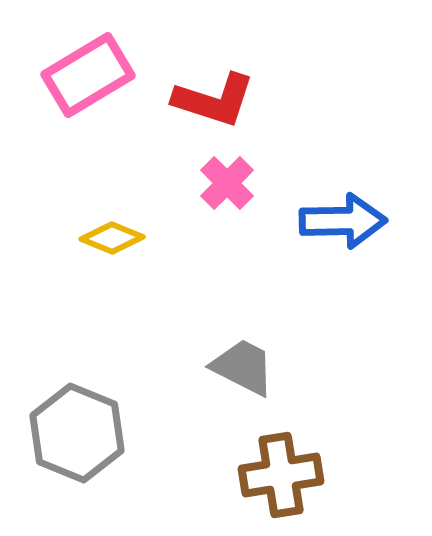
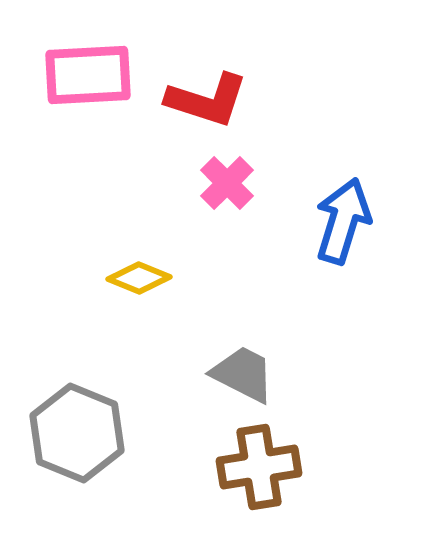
pink rectangle: rotated 28 degrees clockwise
red L-shape: moved 7 px left
blue arrow: rotated 72 degrees counterclockwise
yellow diamond: moved 27 px right, 40 px down
gray trapezoid: moved 7 px down
brown cross: moved 22 px left, 8 px up
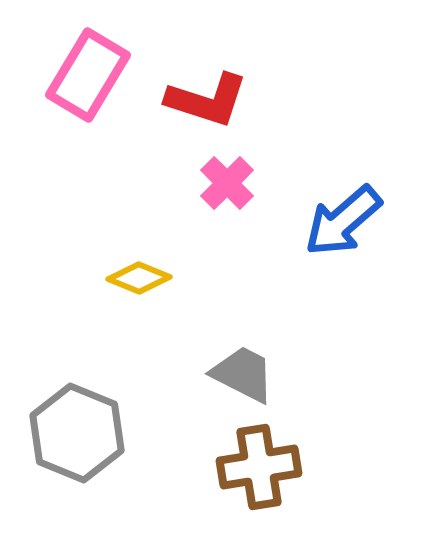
pink rectangle: rotated 56 degrees counterclockwise
blue arrow: rotated 148 degrees counterclockwise
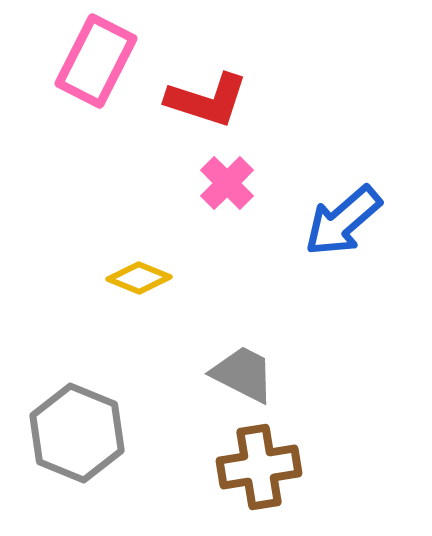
pink rectangle: moved 8 px right, 14 px up; rotated 4 degrees counterclockwise
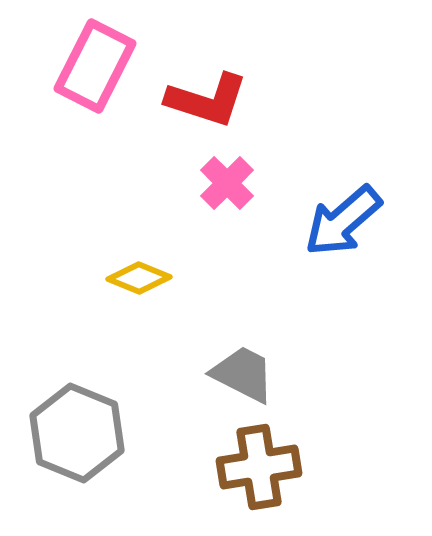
pink rectangle: moved 1 px left, 5 px down
